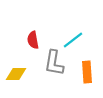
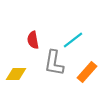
orange rectangle: rotated 45 degrees clockwise
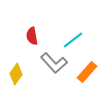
red semicircle: moved 1 px left, 4 px up
gray L-shape: rotated 52 degrees counterclockwise
yellow diamond: rotated 55 degrees counterclockwise
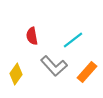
gray L-shape: moved 3 px down
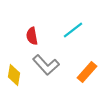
cyan line: moved 10 px up
gray L-shape: moved 8 px left, 1 px up
yellow diamond: moved 2 px left, 1 px down; rotated 25 degrees counterclockwise
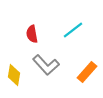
red semicircle: moved 2 px up
